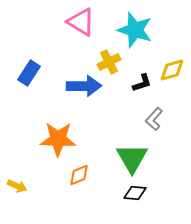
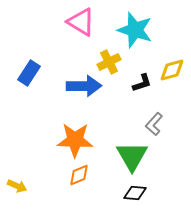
gray L-shape: moved 5 px down
orange star: moved 17 px right, 1 px down
green triangle: moved 2 px up
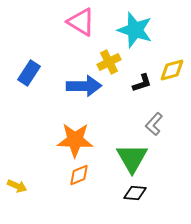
green triangle: moved 2 px down
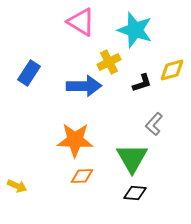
orange diamond: moved 3 px right, 1 px down; rotated 20 degrees clockwise
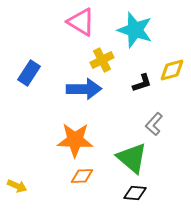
yellow cross: moved 7 px left, 2 px up
blue arrow: moved 3 px down
green triangle: rotated 20 degrees counterclockwise
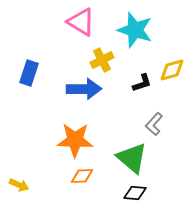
blue rectangle: rotated 15 degrees counterclockwise
yellow arrow: moved 2 px right, 1 px up
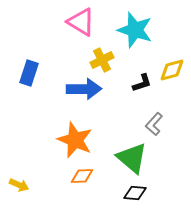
orange star: rotated 21 degrees clockwise
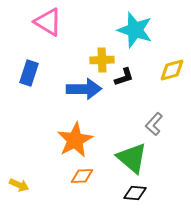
pink triangle: moved 33 px left
yellow cross: rotated 25 degrees clockwise
black L-shape: moved 18 px left, 6 px up
orange star: rotated 21 degrees clockwise
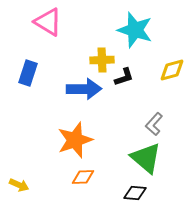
blue rectangle: moved 1 px left
orange star: rotated 9 degrees clockwise
green triangle: moved 14 px right
orange diamond: moved 1 px right, 1 px down
